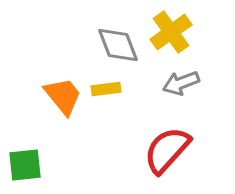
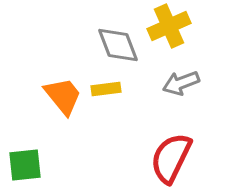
yellow cross: moved 2 px left, 6 px up; rotated 12 degrees clockwise
red semicircle: moved 4 px right, 8 px down; rotated 16 degrees counterclockwise
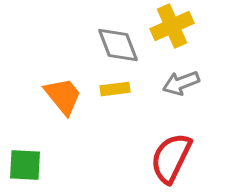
yellow cross: moved 3 px right
yellow rectangle: moved 9 px right
green square: rotated 9 degrees clockwise
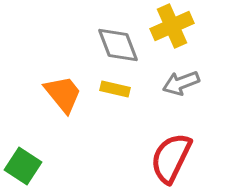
yellow rectangle: rotated 20 degrees clockwise
orange trapezoid: moved 2 px up
green square: moved 2 px left, 1 px down; rotated 30 degrees clockwise
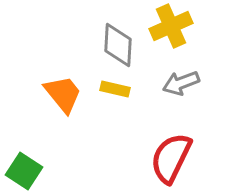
yellow cross: moved 1 px left
gray diamond: rotated 24 degrees clockwise
green square: moved 1 px right, 5 px down
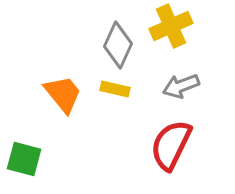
gray diamond: rotated 21 degrees clockwise
gray arrow: moved 3 px down
red semicircle: moved 13 px up
green square: moved 12 px up; rotated 18 degrees counterclockwise
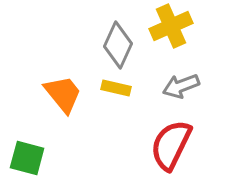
yellow rectangle: moved 1 px right, 1 px up
green square: moved 3 px right, 1 px up
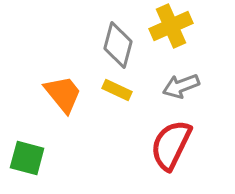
gray diamond: rotated 9 degrees counterclockwise
yellow rectangle: moved 1 px right, 2 px down; rotated 12 degrees clockwise
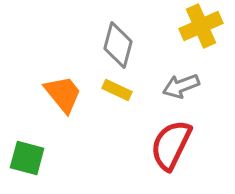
yellow cross: moved 30 px right
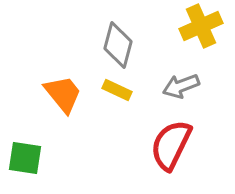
green square: moved 2 px left; rotated 6 degrees counterclockwise
